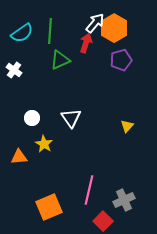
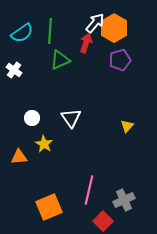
purple pentagon: moved 1 px left
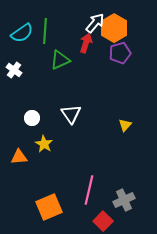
green line: moved 5 px left
purple pentagon: moved 7 px up
white triangle: moved 4 px up
yellow triangle: moved 2 px left, 1 px up
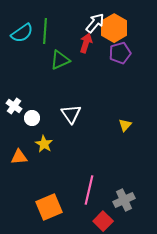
white cross: moved 36 px down
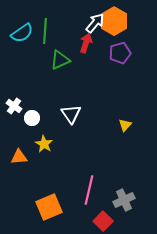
orange hexagon: moved 7 px up
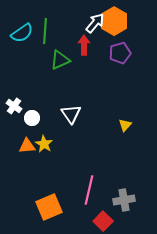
red arrow: moved 2 px left, 2 px down; rotated 18 degrees counterclockwise
orange triangle: moved 8 px right, 11 px up
gray cross: rotated 15 degrees clockwise
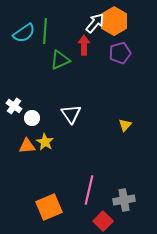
cyan semicircle: moved 2 px right
yellow star: moved 1 px right, 2 px up
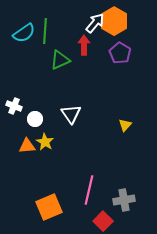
purple pentagon: rotated 25 degrees counterclockwise
white cross: rotated 14 degrees counterclockwise
white circle: moved 3 px right, 1 px down
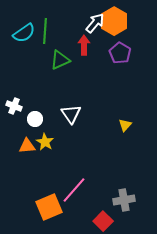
pink line: moved 15 px left; rotated 28 degrees clockwise
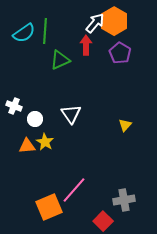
red arrow: moved 2 px right
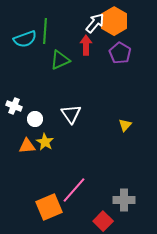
cyan semicircle: moved 1 px right, 6 px down; rotated 15 degrees clockwise
gray cross: rotated 10 degrees clockwise
